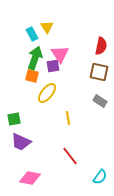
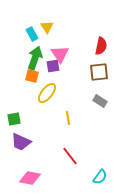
brown square: rotated 18 degrees counterclockwise
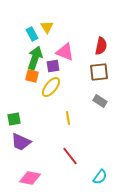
pink triangle: moved 5 px right, 2 px up; rotated 36 degrees counterclockwise
yellow ellipse: moved 4 px right, 6 px up
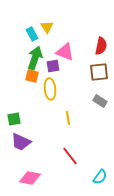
yellow ellipse: moved 1 px left, 2 px down; rotated 45 degrees counterclockwise
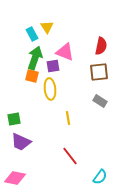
pink diamond: moved 15 px left
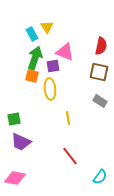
brown square: rotated 18 degrees clockwise
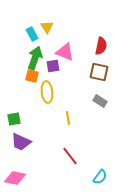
yellow ellipse: moved 3 px left, 3 px down
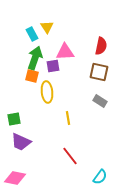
pink triangle: rotated 24 degrees counterclockwise
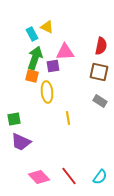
yellow triangle: rotated 32 degrees counterclockwise
red line: moved 1 px left, 20 px down
pink diamond: moved 24 px right, 1 px up; rotated 35 degrees clockwise
